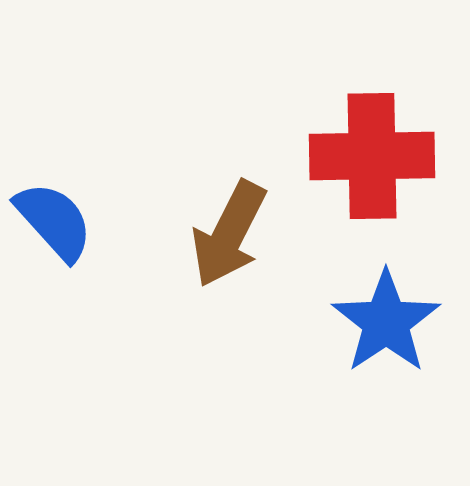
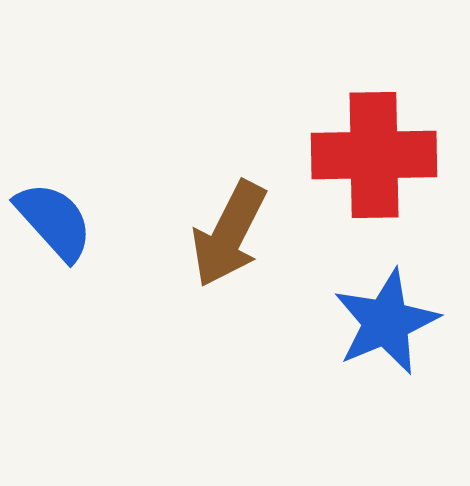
red cross: moved 2 px right, 1 px up
blue star: rotated 11 degrees clockwise
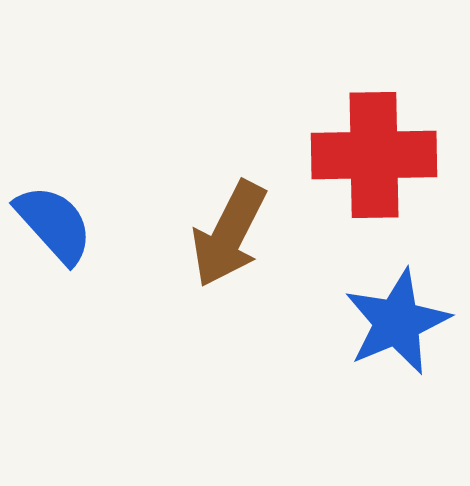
blue semicircle: moved 3 px down
blue star: moved 11 px right
